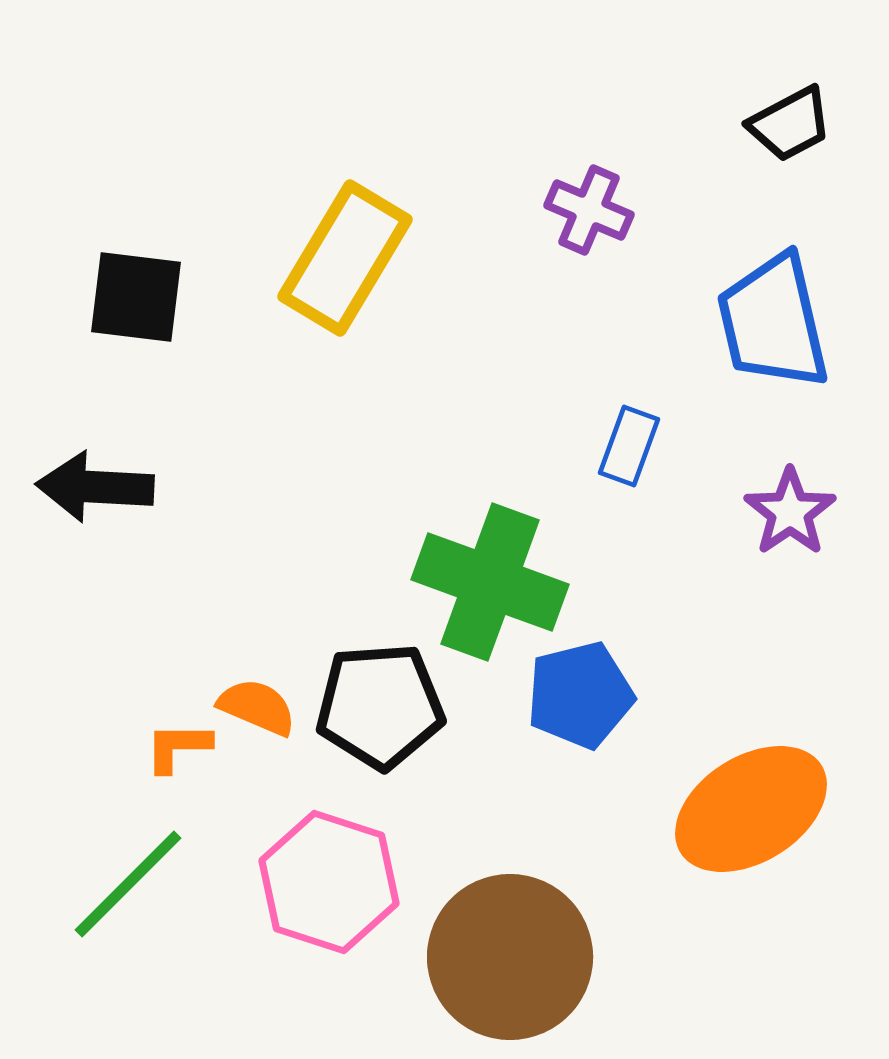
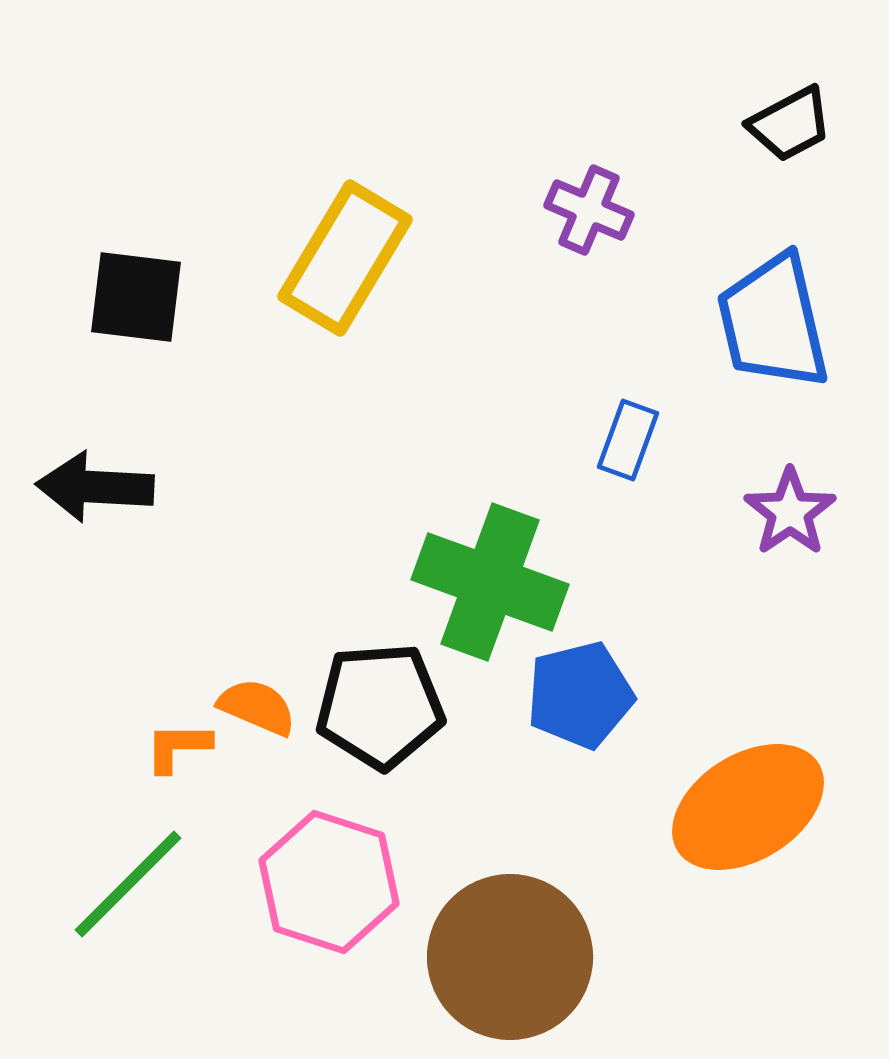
blue rectangle: moved 1 px left, 6 px up
orange ellipse: moved 3 px left, 2 px up
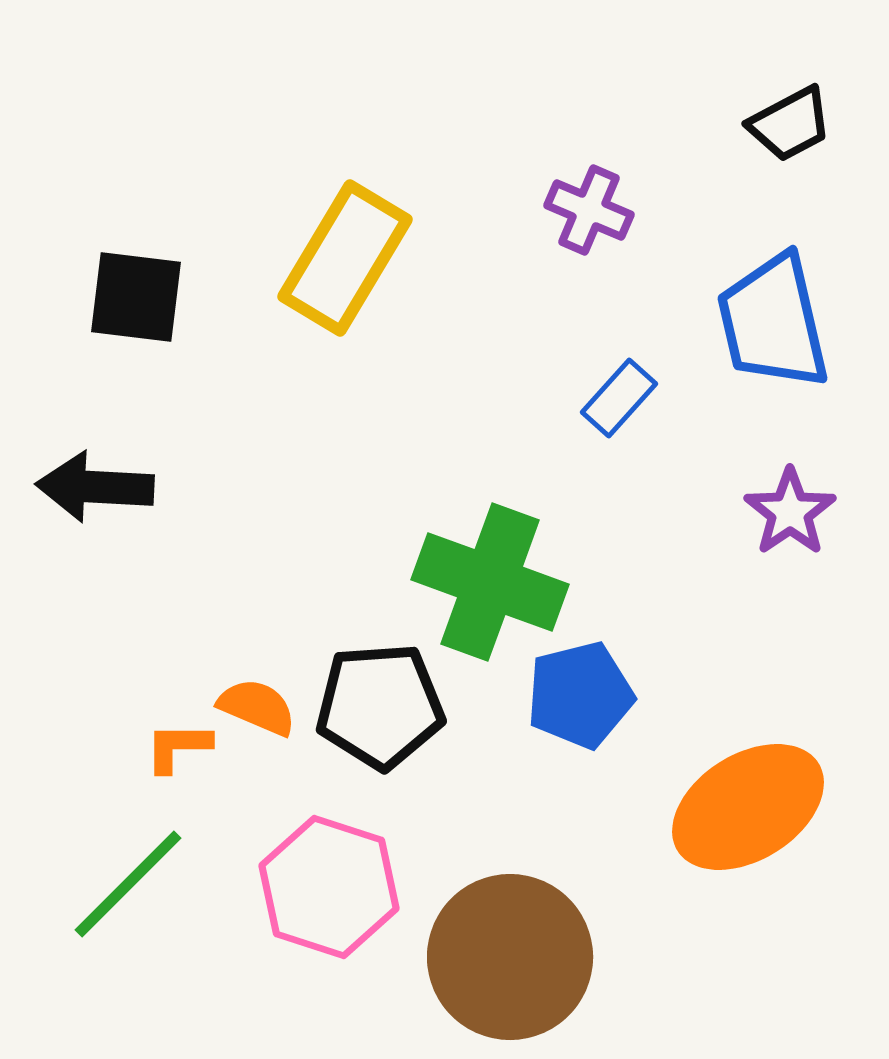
blue rectangle: moved 9 px left, 42 px up; rotated 22 degrees clockwise
pink hexagon: moved 5 px down
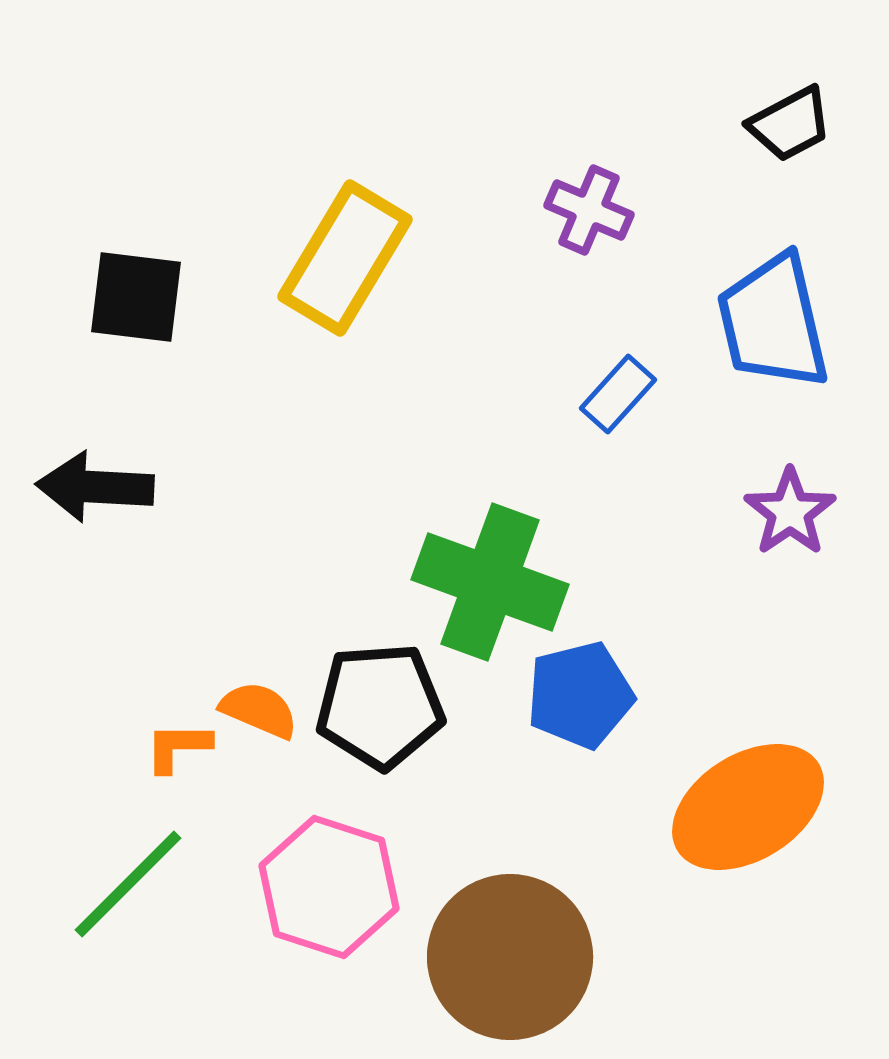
blue rectangle: moved 1 px left, 4 px up
orange semicircle: moved 2 px right, 3 px down
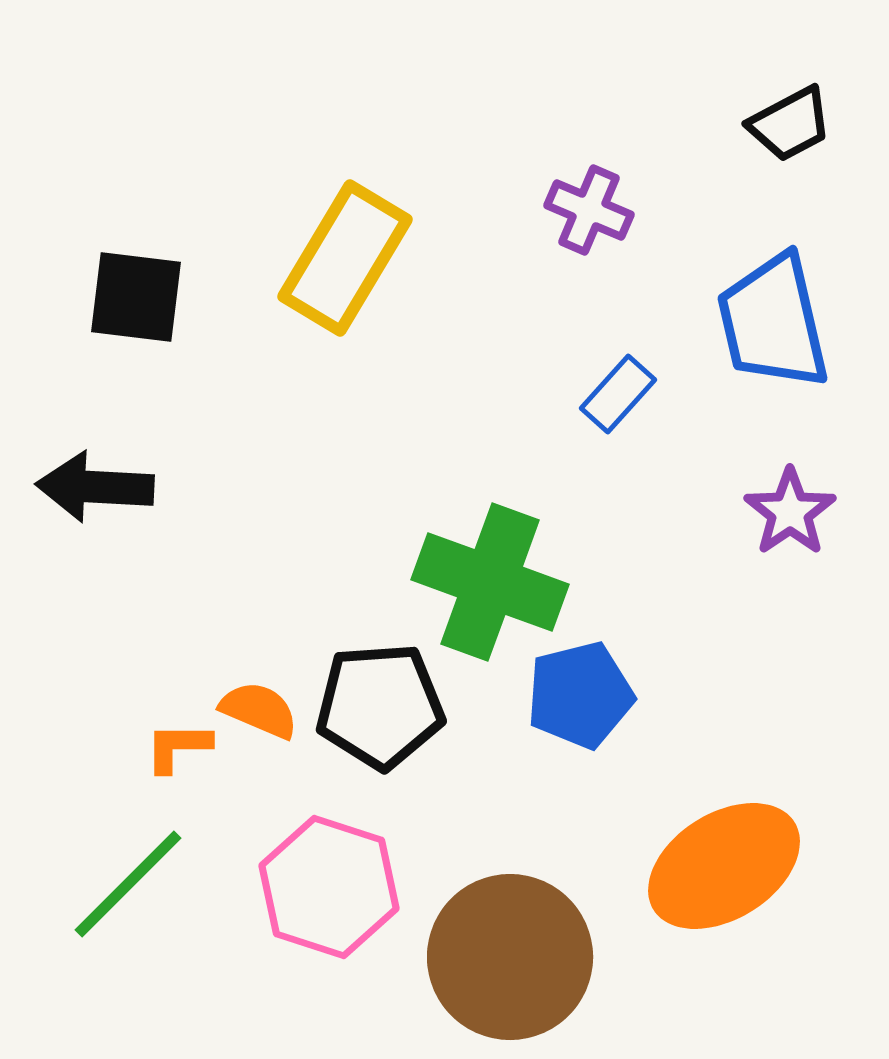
orange ellipse: moved 24 px left, 59 px down
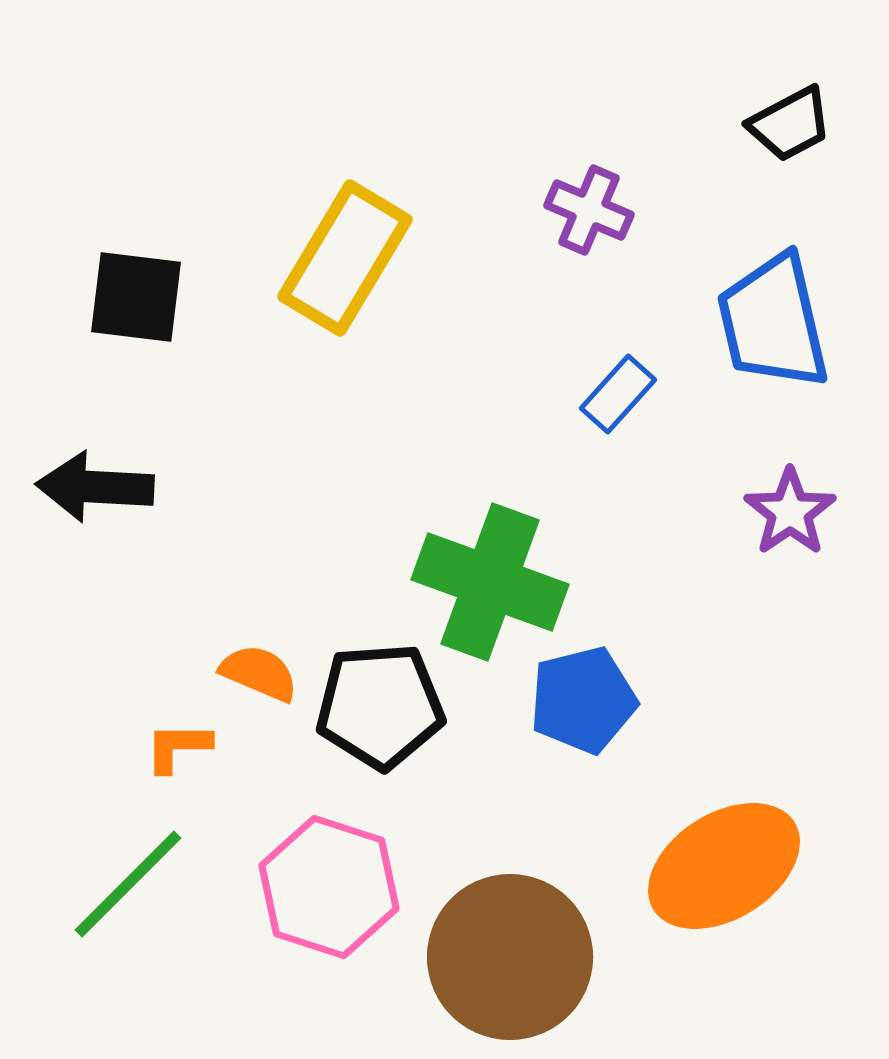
blue pentagon: moved 3 px right, 5 px down
orange semicircle: moved 37 px up
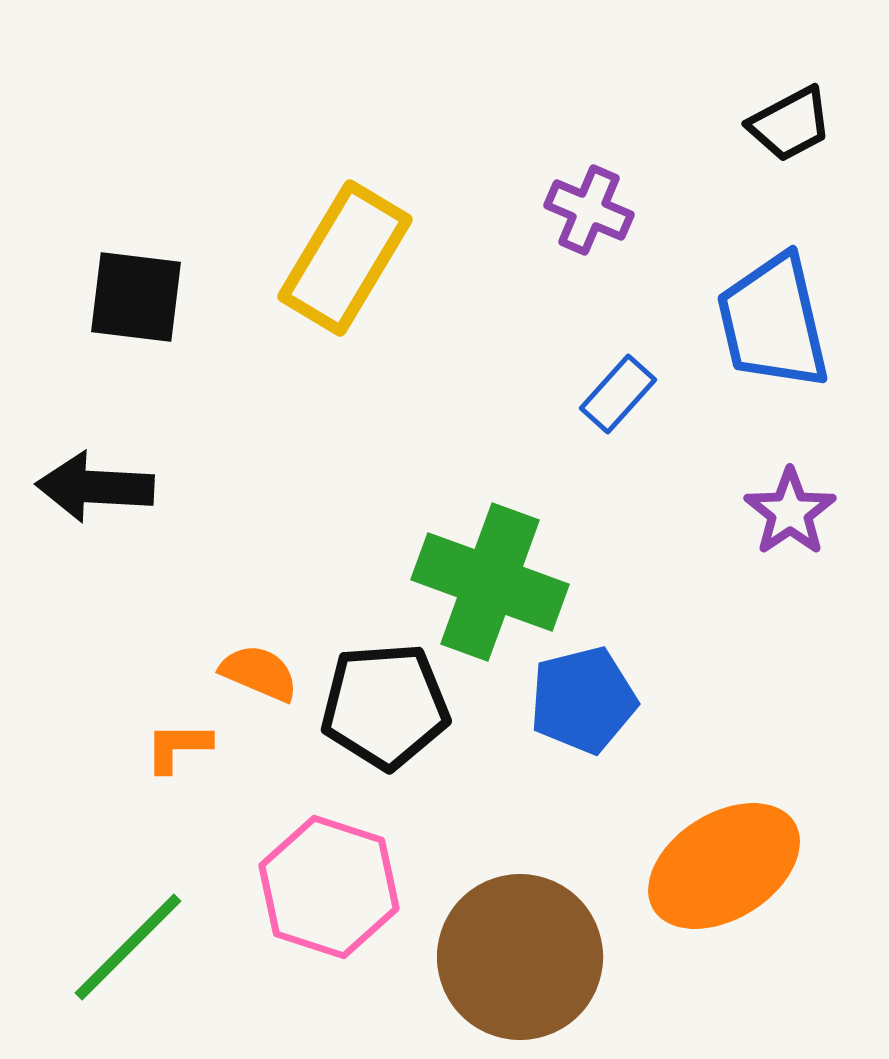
black pentagon: moved 5 px right
green line: moved 63 px down
brown circle: moved 10 px right
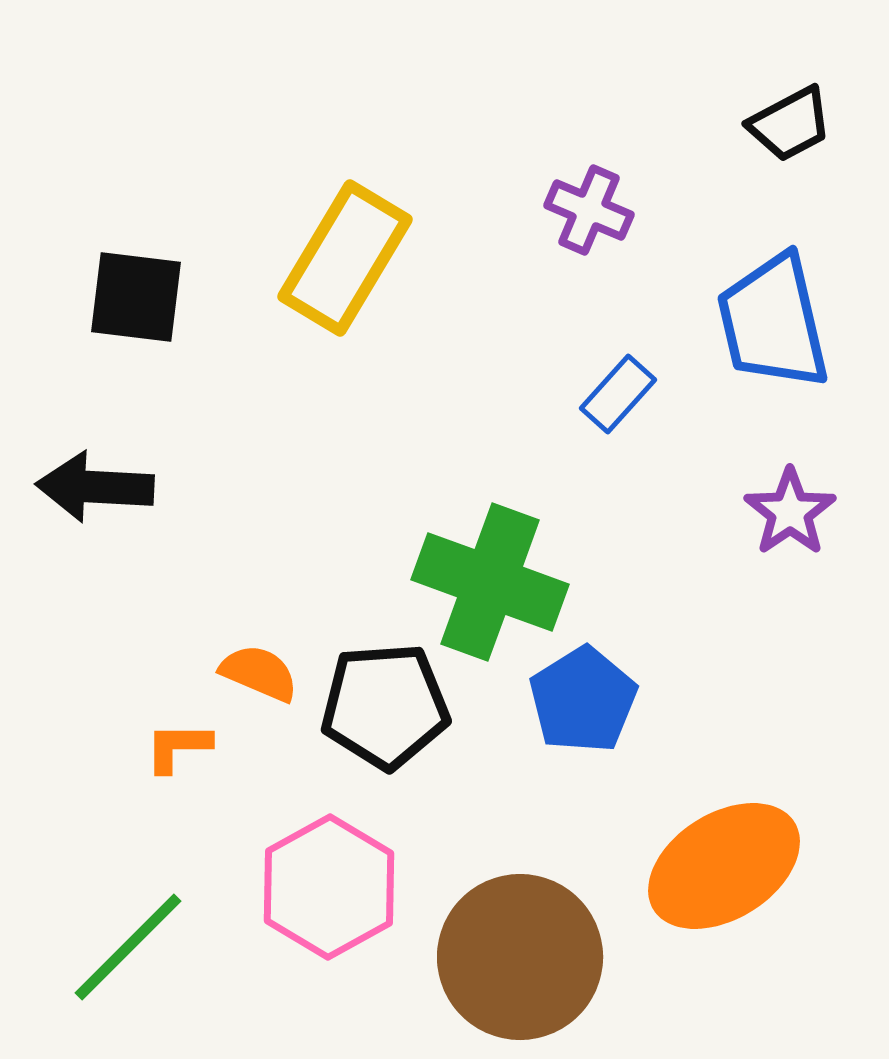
blue pentagon: rotated 18 degrees counterclockwise
pink hexagon: rotated 13 degrees clockwise
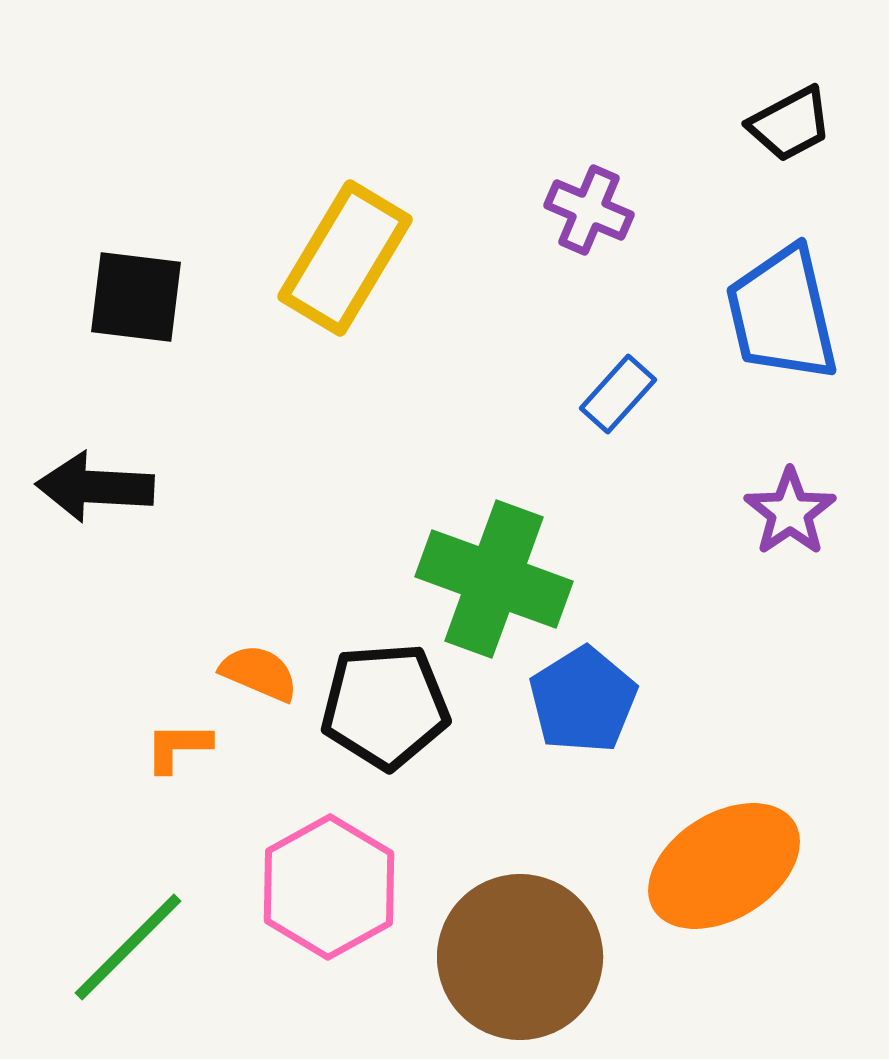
blue trapezoid: moved 9 px right, 8 px up
green cross: moved 4 px right, 3 px up
